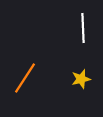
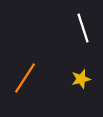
white line: rotated 16 degrees counterclockwise
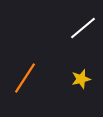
white line: rotated 68 degrees clockwise
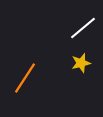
yellow star: moved 16 px up
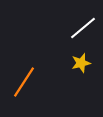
orange line: moved 1 px left, 4 px down
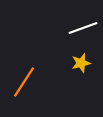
white line: rotated 20 degrees clockwise
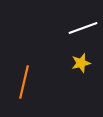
orange line: rotated 20 degrees counterclockwise
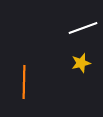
orange line: rotated 12 degrees counterclockwise
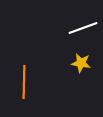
yellow star: rotated 24 degrees clockwise
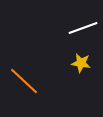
orange line: moved 1 px up; rotated 48 degrees counterclockwise
